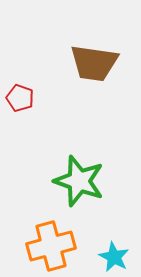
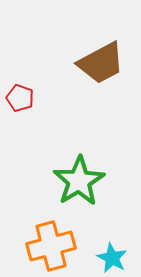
brown trapezoid: moved 7 px right; rotated 36 degrees counterclockwise
green star: rotated 21 degrees clockwise
cyan star: moved 2 px left, 1 px down
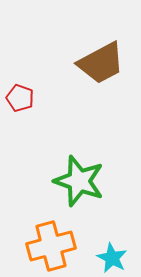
green star: rotated 21 degrees counterclockwise
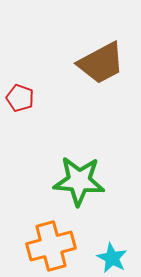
green star: rotated 15 degrees counterclockwise
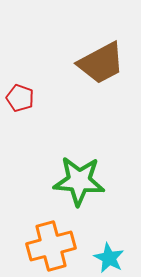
cyan star: moved 3 px left
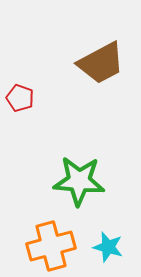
cyan star: moved 1 px left, 11 px up; rotated 12 degrees counterclockwise
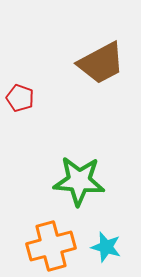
cyan star: moved 2 px left
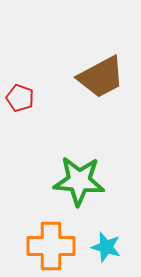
brown trapezoid: moved 14 px down
orange cross: rotated 15 degrees clockwise
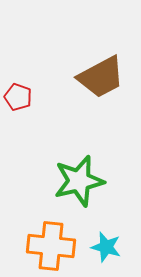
red pentagon: moved 2 px left, 1 px up
green star: rotated 18 degrees counterclockwise
orange cross: rotated 6 degrees clockwise
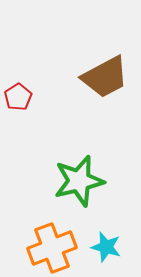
brown trapezoid: moved 4 px right
red pentagon: rotated 20 degrees clockwise
orange cross: moved 1 px right, 2 px down; rotated 27 degrees counterclockwise
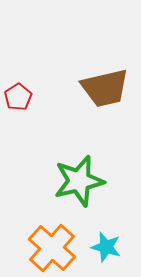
brown trapezoid: moved 11 px down; rotated 15 degrees clockwise
orange cross: rotated 27 degrees counterclockwise
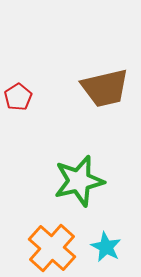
cyan star: rotated 12 degrees clockwise
